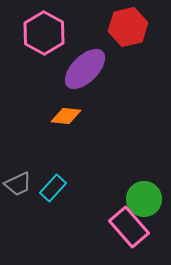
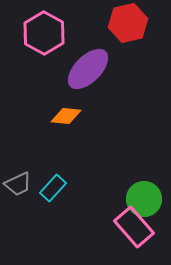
red hexagon: moved 4 px up
purple ellipse: moved 3 px right
pink rectangle: moved 5 px right
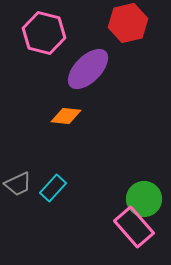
pink hexagon: rotated 15 degrees counterclockwise
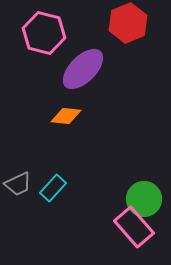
red hexagon: rotated 9 degrees counterclockwise
purple ellipse: moved 5 px left
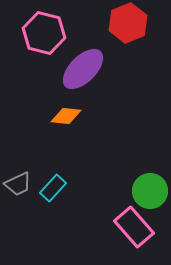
green circle: moved 6 px right, 8 px up
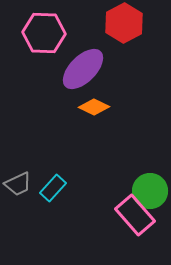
red hexagon: moved 4 px left; rotated 6 degrees counterclockwise
pink hexagon: rotated 12 degrees counterclockwise
orange diamond: moved 28 px right, 9 px up; rotated 20 degrees clockwise
pink rectangle: moved 1 px right, 12 px up
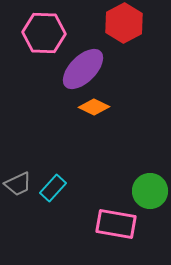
pink rectangle: moved 19 px left, 9 px down; rotated 39 degrees counterclockwise
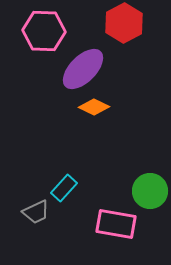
pink hexagon: moved 2 px up
gray trapezoid: moved 18 px right, 28 px down
cyan rectangle: moved 11 px right
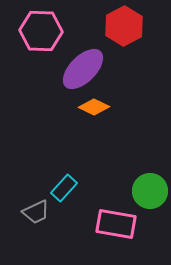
red hexagon: moved 3 px down
pink hexagon: moved 3 px left
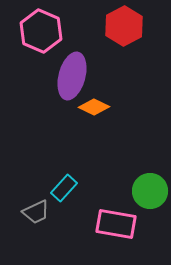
pink hexagon: rotated 21 degrees clockwise
purple ellipse: moved 11 px left, 7 px down; rotated 30 degrees counterclockwise
